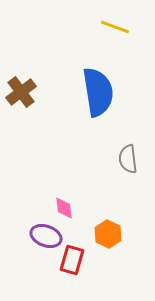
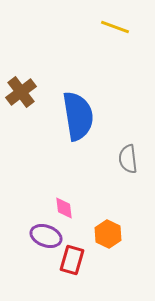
blue semicircle: moved 20 px left, 24 px down
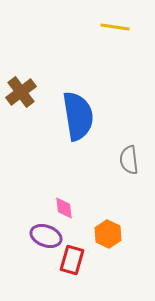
yellow line: rotated 12 degrees counterclockwise
gray semicircle: moved 1 px right, 1 px down
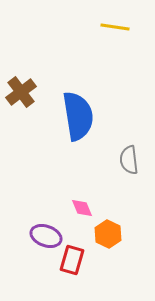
pink diamond: moved 18 px right; rotated 15 degrees counterclockwise
